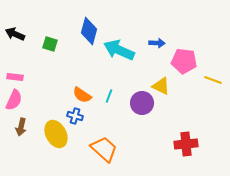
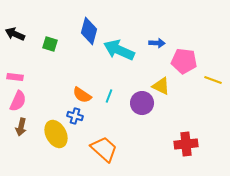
pink semicircle: moved 4 px right, 1 px down
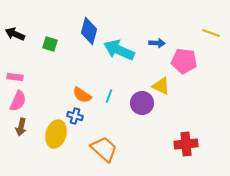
yellow line: moved 2 px left, 47 px up
yellow ellipse: rotated 44 degrees clockwise
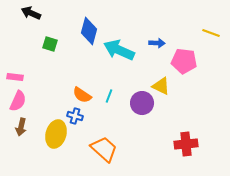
black arrow: moved 16 px right, 21 px up
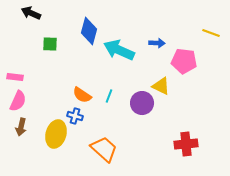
green square: rotated 14 degrees counterclockwise
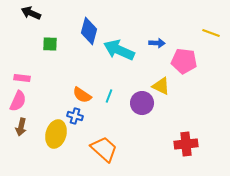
pink rectangle: moved 7 px right, 1 px down
